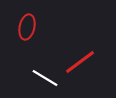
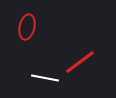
white line: rotated 20 degrees counterclockwise
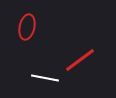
red line: moved 2 px up
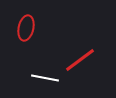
red ellipse: moved 1 px left, 1 px down
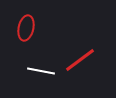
white line: moved 4 px left, 7 px up
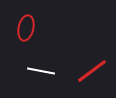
red line: moved 12 px right, 11 px down
